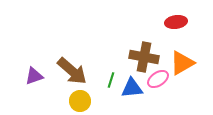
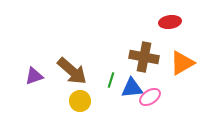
red ellipse: moved 6 px left
pink ellipse: moved 8 px left, 18 px down
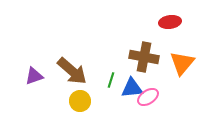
orange triangle: rotated 20 degrees counterclockwise
pink ellipse: moved 2 px left
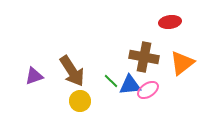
orange triangle: rotated 12 degrees clockwise
brown arrow: rotated 16 degrees clockwise
green line: moved 1 px down; rotated 63 degrees counterclockwise
blue triangle: moved 2 px left, 3 px up
pink ellipse: moved 7 px up
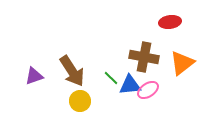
green line: moved 3 px up
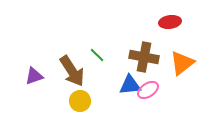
green line: moved 14 px left, 23 px up
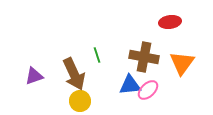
green line: rotated 28 degrees clockwise
orange triangle: rotated 16 degrees counterclockwise
brown arrow: moved 2 px right, 3 px down; rotated 8 degrees clockwise
pink ellipse: rotated 10 degrees counterclockwise
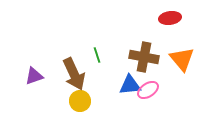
red ellipse: moved 4 px up
orange triangle: moved 4 px up; rotated 16 degrees counterclockwise
pink ellipse: rotated 10 degrees clockwise
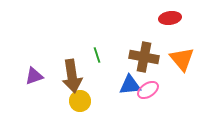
brown arrow: moved 2 px left, 2 px down; rotated 16 degrees clockwise
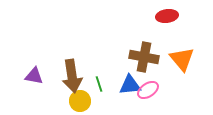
red ellipse: moved 3 px left, 2 px up
green line: moved 2 px right, 29 px down
purple triangle: rotated 30 degrees clockwise
